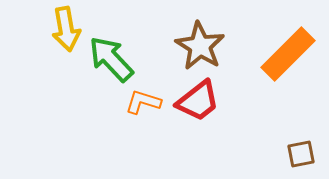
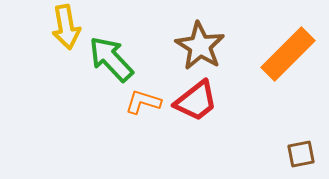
yellow arrow: moved 2 px up
red trapezoid: moved 2 px left
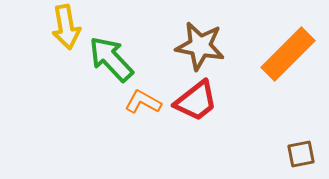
brown star: rotated 21 degrees counterclockwise
orange L-shape: rotated 12 degrees clockwise
